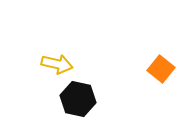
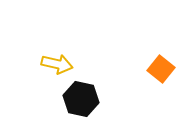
black hexagon: moved 3 px right
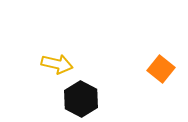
black hexagon: rotated 16 degrees clockwise
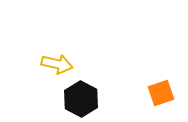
orange square: moved 24 px down; rotated 32 degrees clockwise
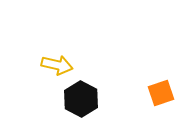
yellow arrow: moved 1 px down
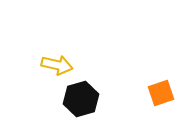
black hexagon: rotated 16 degrees clockwise
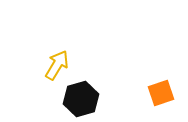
yellow arrow: rotated 72 degrees counterclockwise
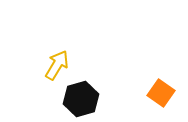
orange square: rotated 36 degrees counterclockwise
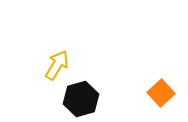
orange square: rotated 12 degrees clockwise
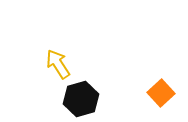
yellow arrow: moved 1 px right, 1 px up; rotated 64 degrees counterclockwise
